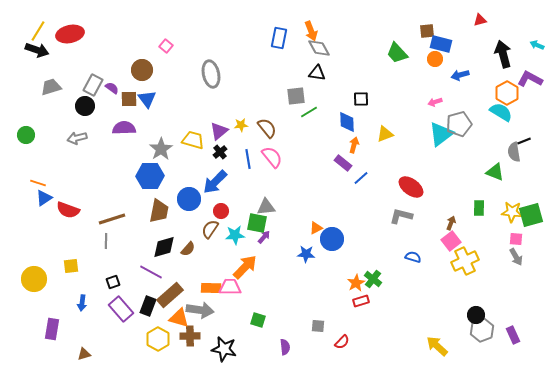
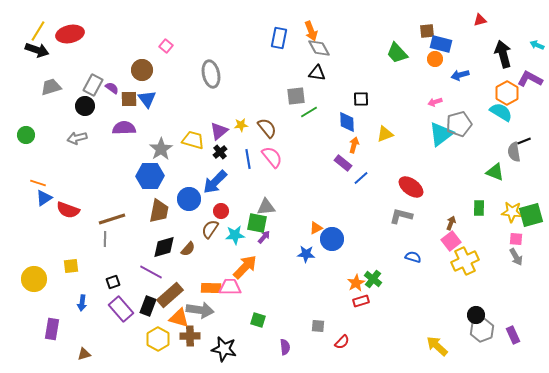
gray line at (106, 241): moved 1 px left, 2 px up
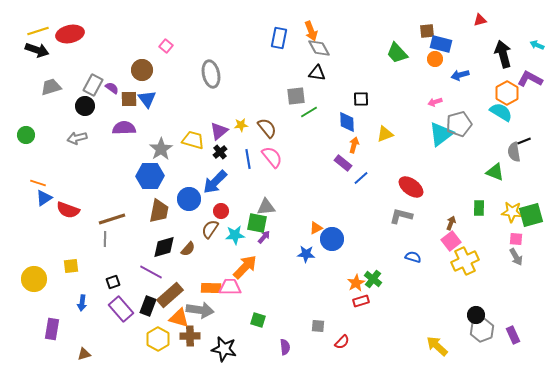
yellow line at (38, 31): rotated 40 degrees clockwise
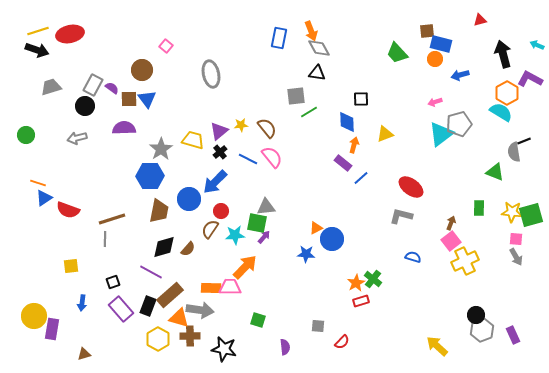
blue line at (248, 159): rotated 54 degrees counterclockwise
yellow circle at (34, 279): moved 37 px down
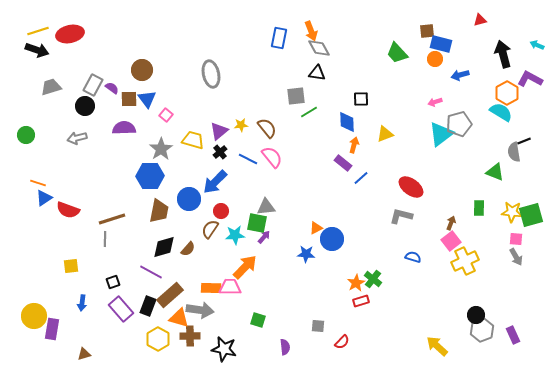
pink square at (166, 46): moved 69 px down
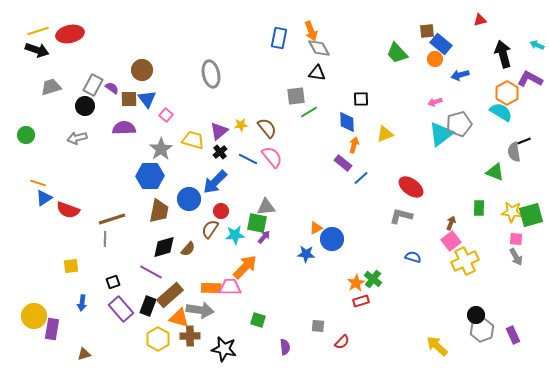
blue rectangle at (441, 44): rotated 25 degrees clockwise
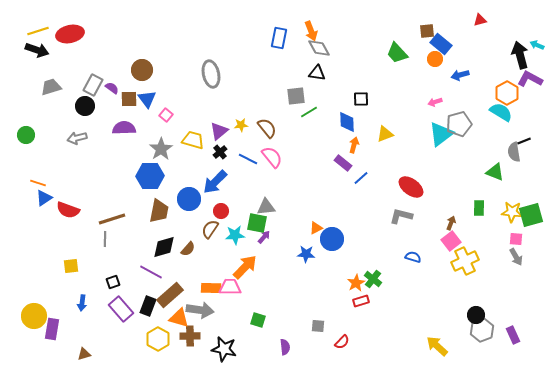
black arrow at (503, 54): moved 17 px right, 1 px down
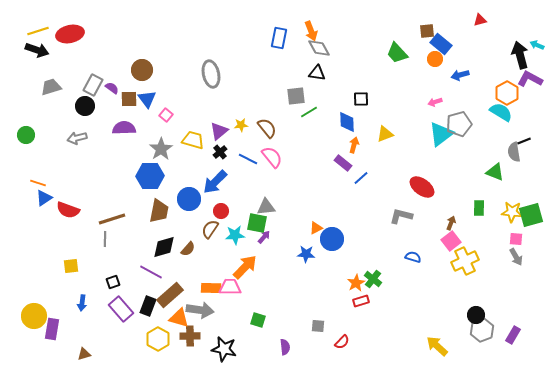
red ellipse at (411, 187): moved 11 px right
purple rectangle at (513, 335): rotated 54 degrees clockwise
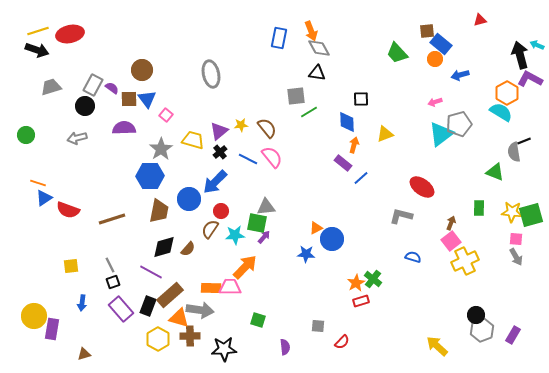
gray line at (105, 239): moved 5 px right, 26 px down; rotated 28 degrees counterclockwise
black star at (224, 349): rotated 15 degrees counterclockwise
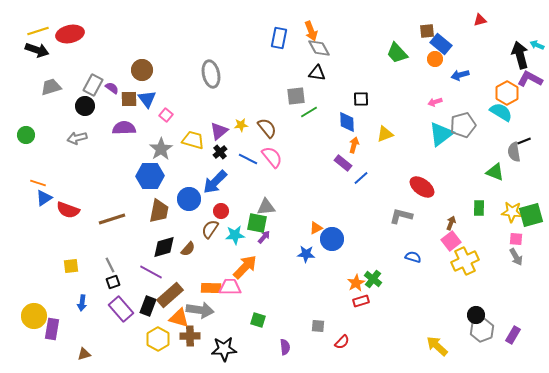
gray pentagon at (459, 124): moved 4 px right, 1 px down
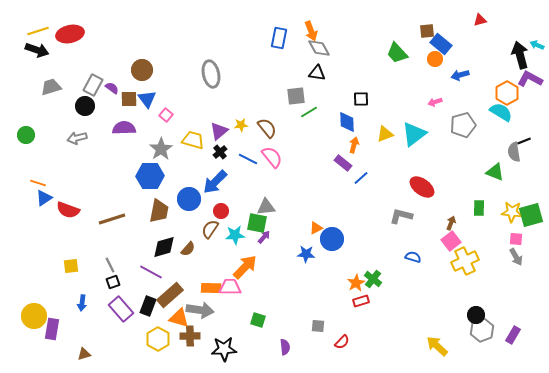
cyan triangle at (441, 134): moved 27 px left
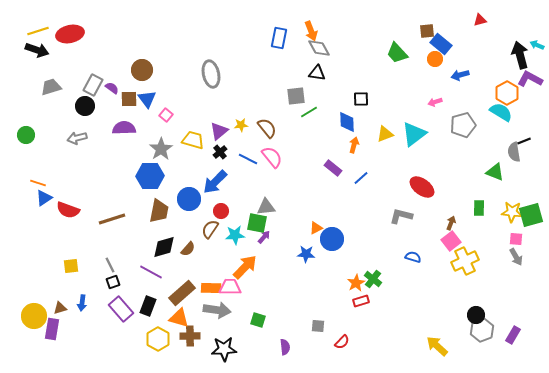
purple rectangle at (343, 163): moved 10 px left, 5 px down
brown rectangle at (170, 295): moved 12 px right, 2 px up
gray arrow at (200, 310): moved 17 px right
brown triangle at (84, 354): moved 24 px left, 46 px up
